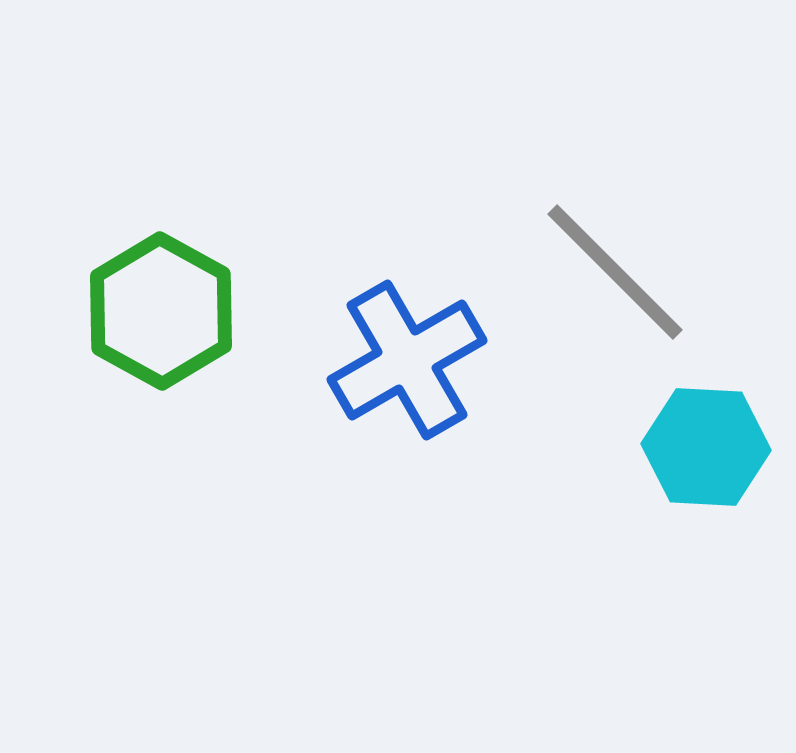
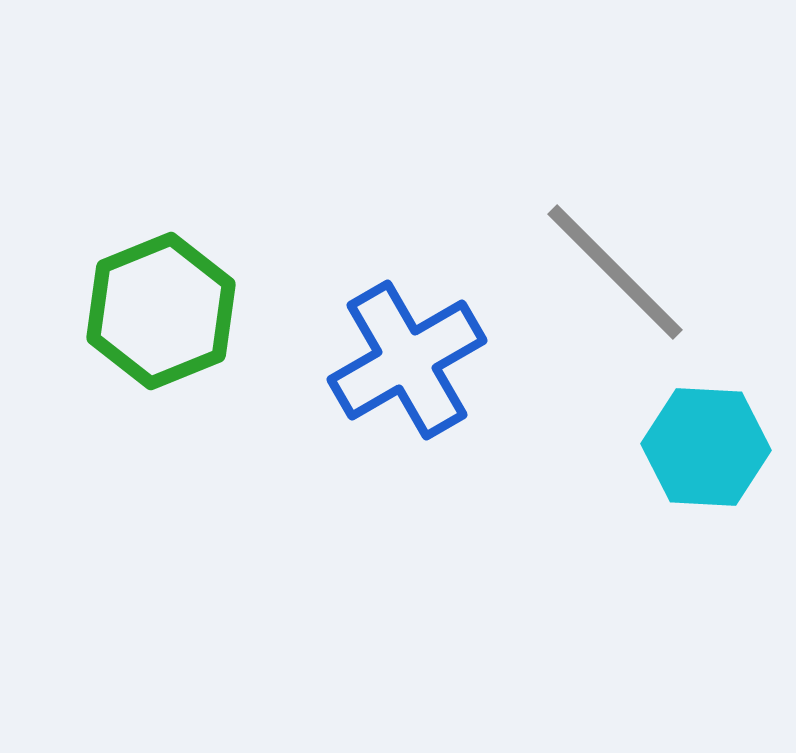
green hexagon: rotated 9 degrees clockwise
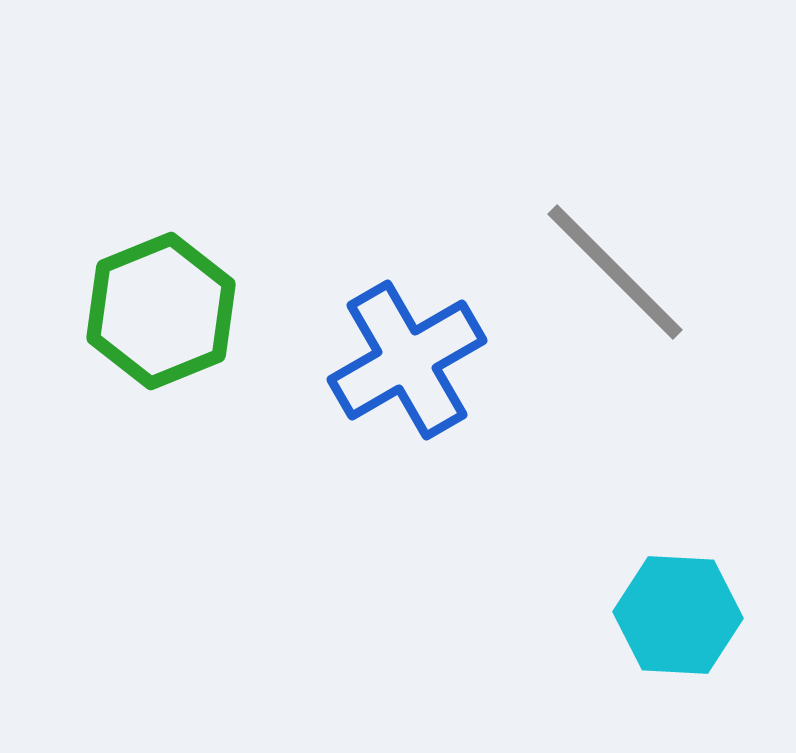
cyan hexagon: moved 28 px left, 168 px down
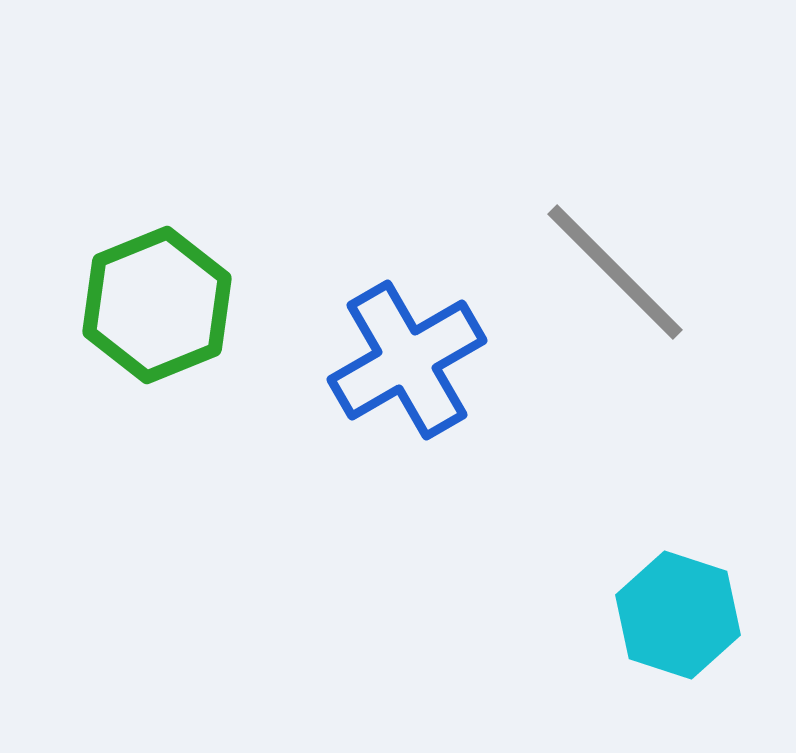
green hexagon: moved 4 px left, 6 px up
cyan hexagon: rotated 15 degrees clockwise
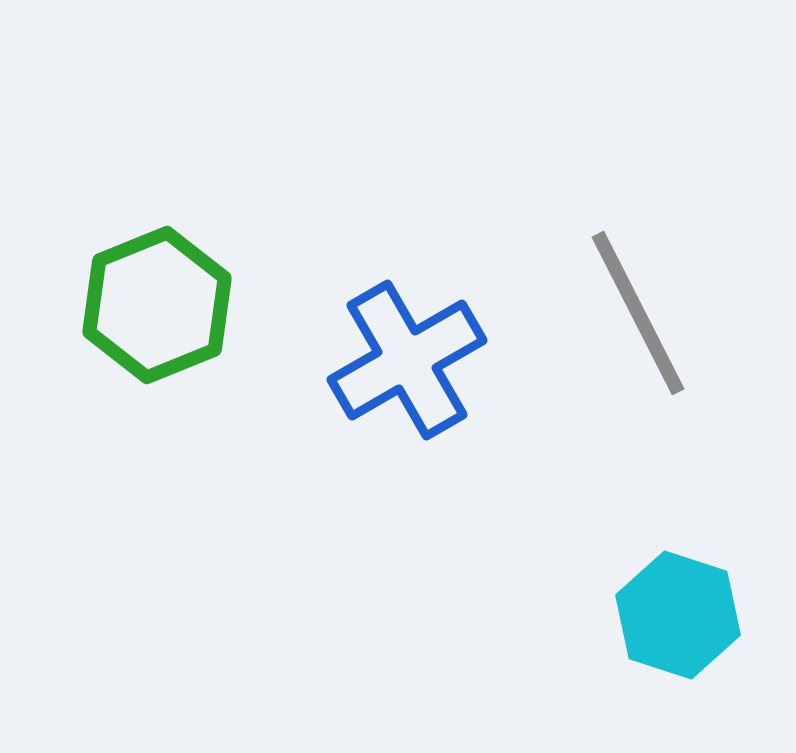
gray line: moved 23 px right, 41 px down; rotated 18 degrees clockwise
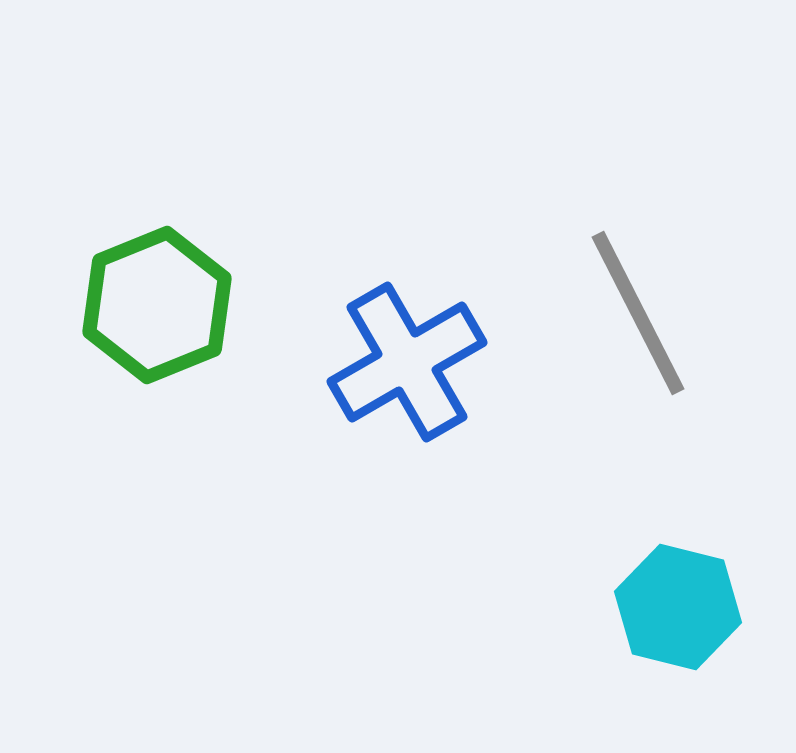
blue cross: moved 2 px down
cyan hexagon: moved 8 px up; rotated 4 degrees counterclockwise
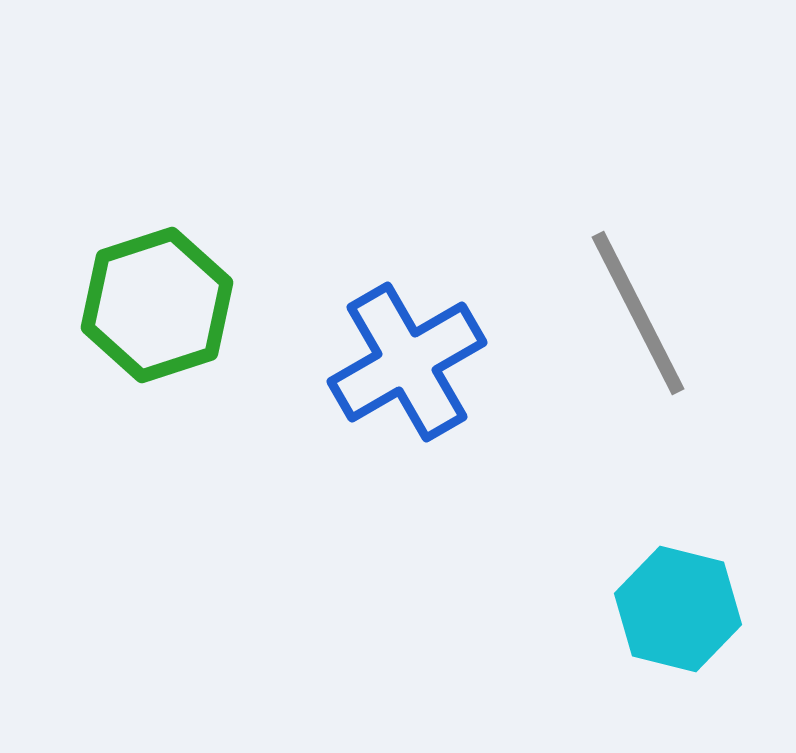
green hexagon: rotated 4 degrees clockwise
cyan hexagon: moved 2 px down
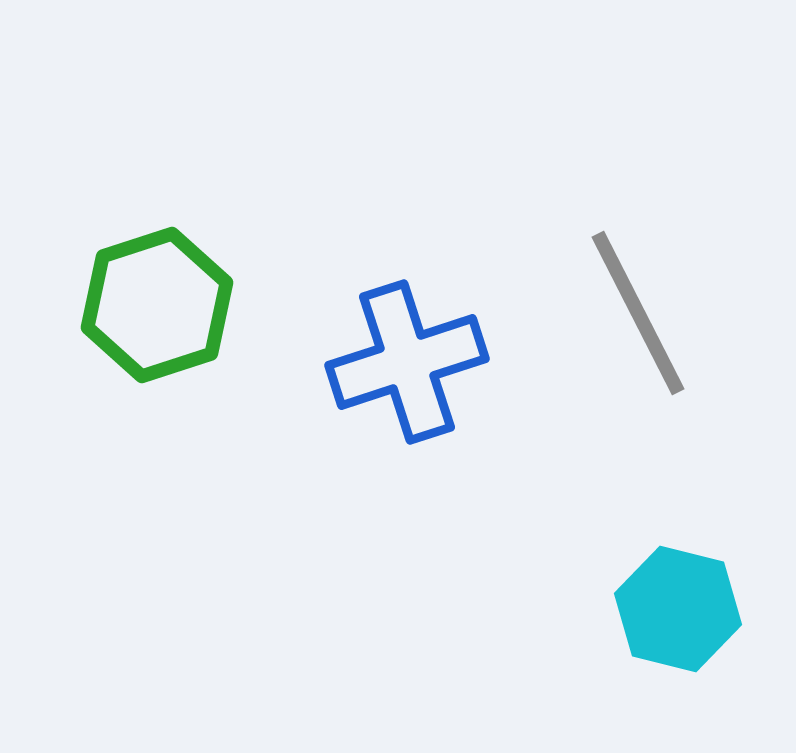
blue cross: rotated 12 degrees clockwise
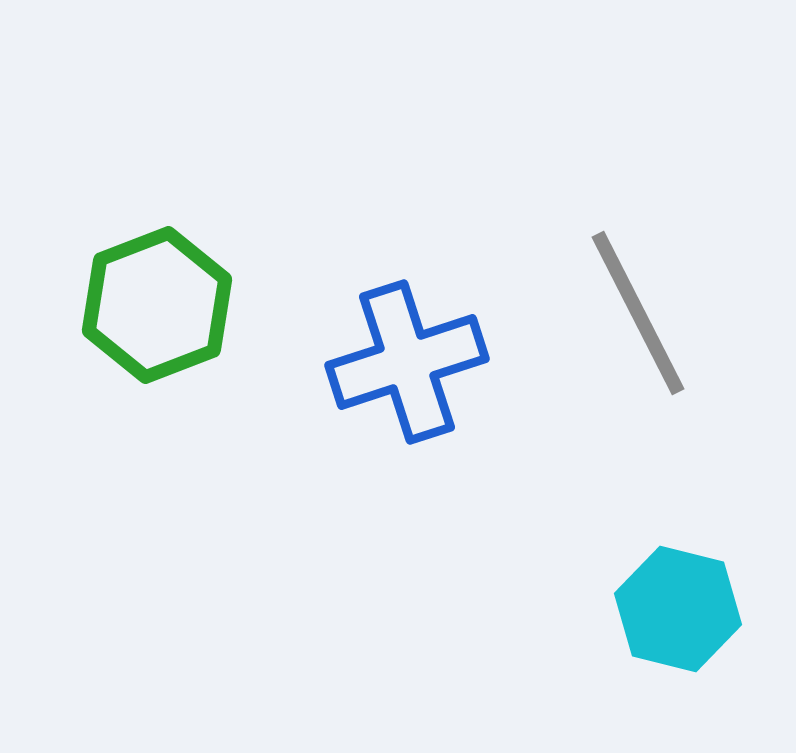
green hexagon: rotated 3 degrees counterclockwise
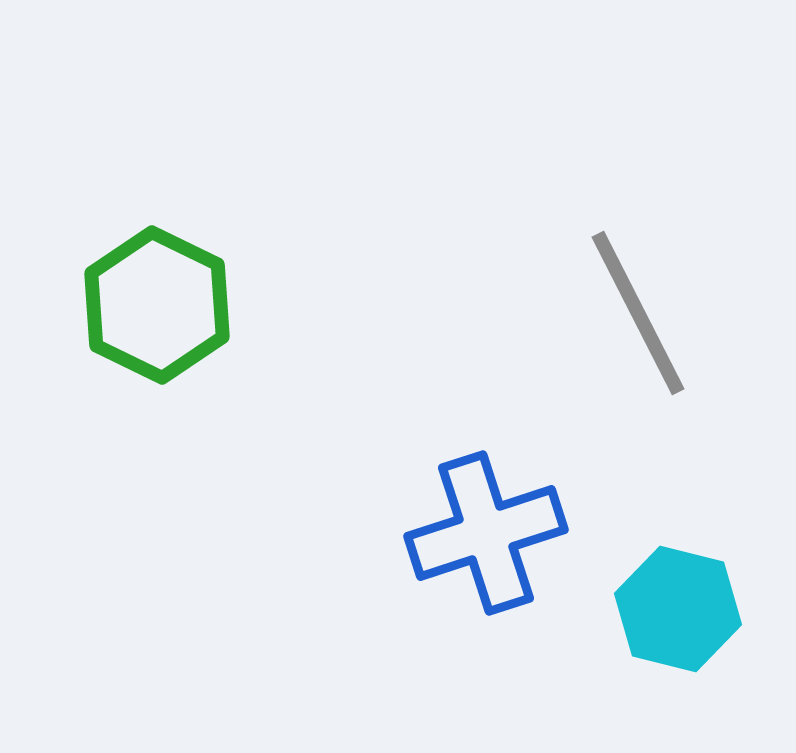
green hexagon: rotated 13 degrees counterclockwise
blue cross: moved 79 px right, 171 px down
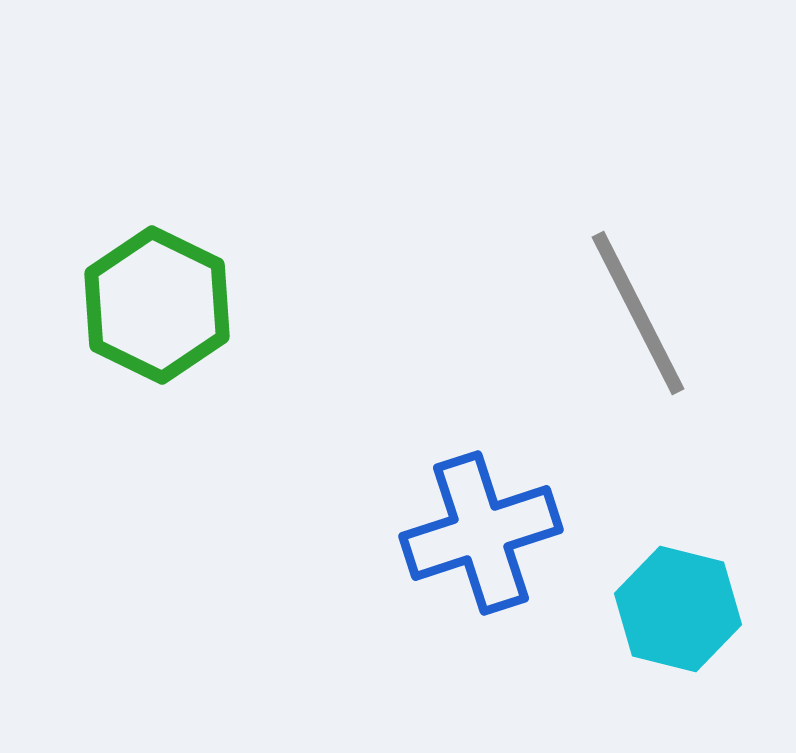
blue cross: moved 5 px left
